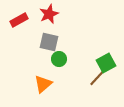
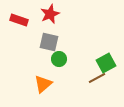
red star: moved 1 px right
red rectangle: rotated 48 degrees clockwise
brown line: rotated 18 degrees clockwise
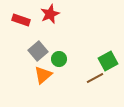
red rectangle: moved 2 px right
gray square: moved 11 px left, 9 px down; rotated 36 degrees clockwise
green square: moved 2 px right, 2 px up
brown line: moved 2 px left
orange triangle: moved 9 px up
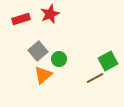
red rectangle: moved 1 px up; rotated 36 degrees counterclockwise
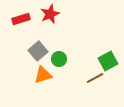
orange triangle: rotated 24 degrees clockwise
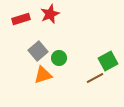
green circle: moved 1 px up
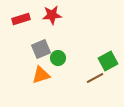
red star: moved 2 px right, 1 px down; rotated 18 degrees clockwise
gray square: moved 3 px right, 2 px up; rotated 18 degrees clockwise
green circle: moved 1 px left
orange triangle: moved 2 px left
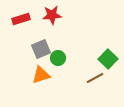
green square: moved 2 px up; rotated 18 degrees counterclockwise
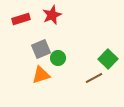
red star: rotated 18 degrees counterclockwise
brown line: moved 1 px left
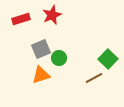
green circle: moved 1 px right
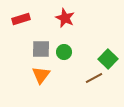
red star: moved 13 px right, 3 px down; rotated 24 degrees counterclockwise
gray square: rotated 24 degrees clockwise
green circle: moved 5 px right, 6 px up
orange triangle: rotated 36 degrees counterclockwise
